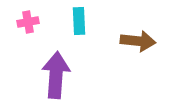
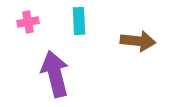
purple arrow: moved 1 px left, 1 px up; rotated 18 degrees counterclockwise
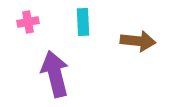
cyan rectangle: moved 4 px right, 1 px down
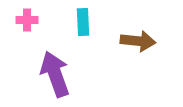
pink cross: moved 1 px left, 2 px up; rotated 10 degrees clockwise
purple arrow: rotated 6 degrees counterclockwise
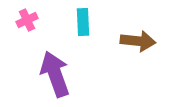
pink cross: rotated 25 degrees counterclockwise
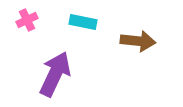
cyan rectangle: rotated 76 degrees counterclockwise
purple arrow: rotated 45 degrees clockwise
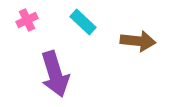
cyan rectangle: rotated 32 degrees clockwise
purple arrow: rotated 138 degrees clockwise
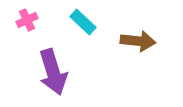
purple arrow: moved 2 px left, 2 px up
